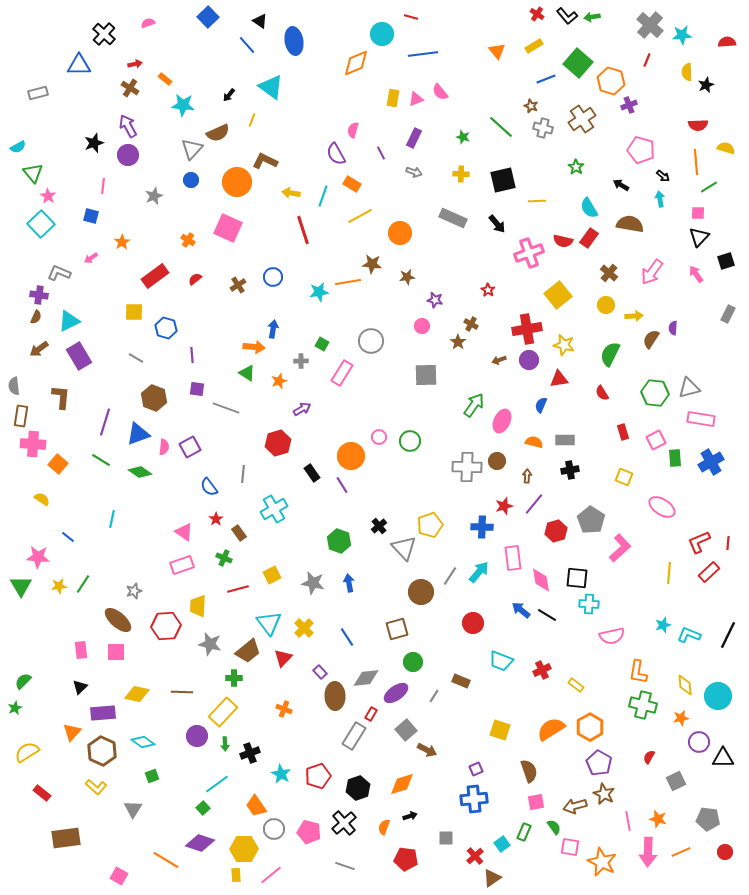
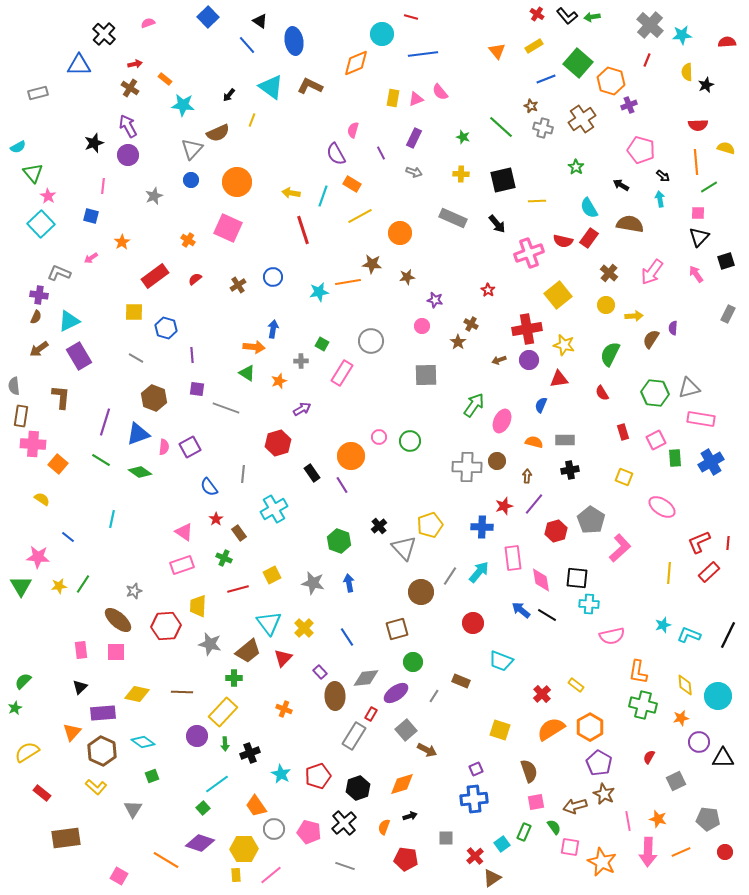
brown L-shape at (265, 161): moved 45 px right, 75 px up
red cross at (542, 670): moved 24 px down; rotated 18 degrees counterclockwise
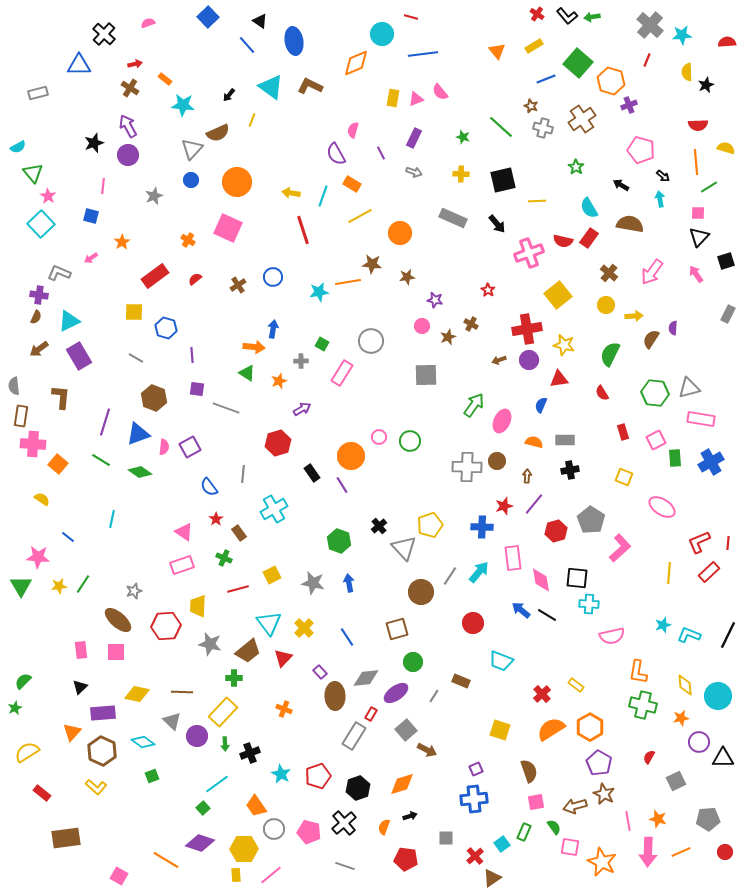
brown star at (458, 342): moved 10 px left, 5 px up; rotated 14 degrees clockwise
gray triangle at (133, 809): moved 39 px right, 88 px up; rotated 18 degrees counterclockwise
gray pentagon at (708, 819): rotated 10 degrees counterclockwise
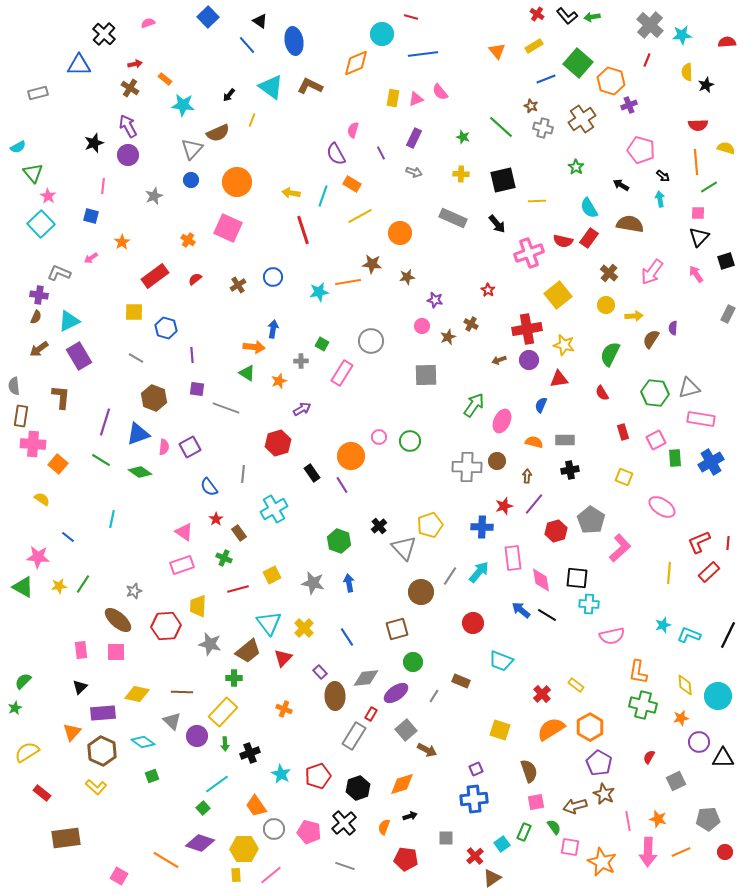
green triangle at (21, 586): moved 2 px right, 1 px down; rotated 30 degrees counterclockwise
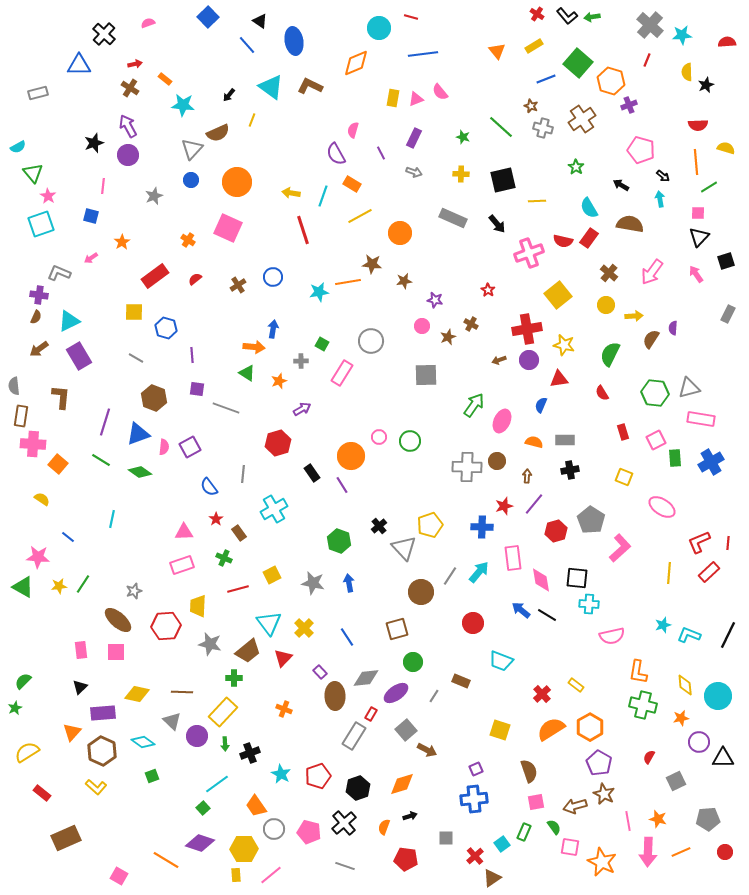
cyan circle at (382, 34): moved 3 px left, 6 px up
cyan square at (41, 224): rotated 24 degrees clockwise
brown star at (407, 277): moved 3 px left, 4 px down
pink triangle at (184, 532): rotated 36 degrees counterclockwise
brown rectangle at (66, 838): rotated 16 degrees counterclockwise
